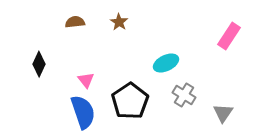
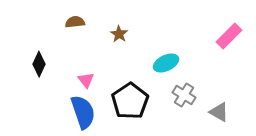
brown star: moved 12 px down
pink rectangle: rotated 12 degrees clockwise
gray triangle: moved 4 px left, 1 px up; rotated 35 degrees counterclockwise
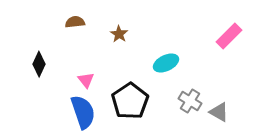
gray cross: moved 6 px right, 6 px down
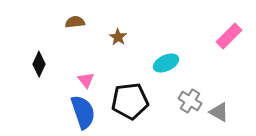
brown star: moved 1 px left, 3 px down
black pentagon: rotated 27 degrees clockwise
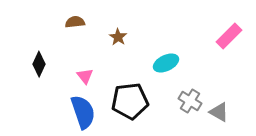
pink triangle: moved 1 px left, 4 px up
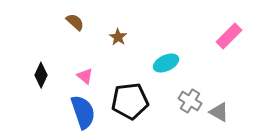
brown semicircle: rotated 48 degrees clockwise
black diamond: moved 2 px right, 11 px down
pink triangle: rotated 12 degrees counterclockwise
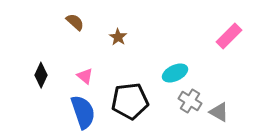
cyan ellipse: moved 9 px right, 10 px down
